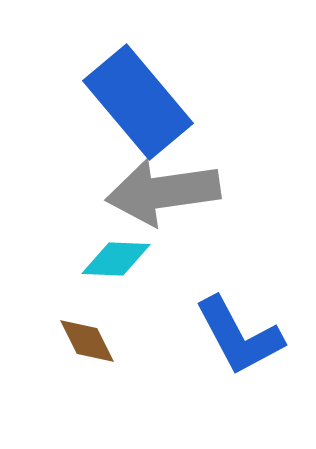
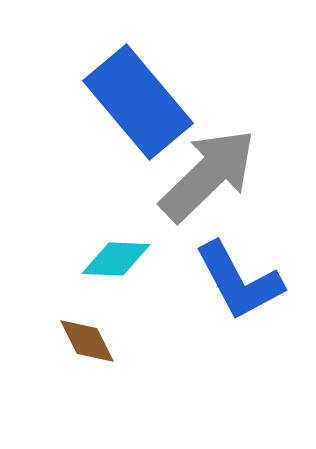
gray arrow: moved 45 px right, 17 px up; rotated 144 degrees clockwise
blue L-shape: moved 55 px up
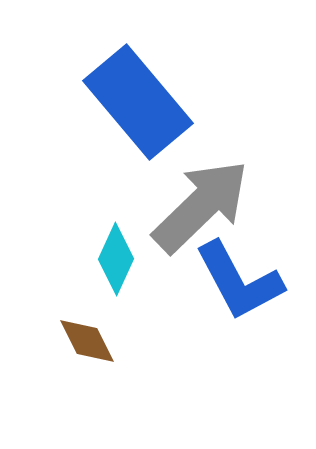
gray arrow: moved 7 px left, 31 px down
cyan diamond: rotated 68 degrees counterclockwise
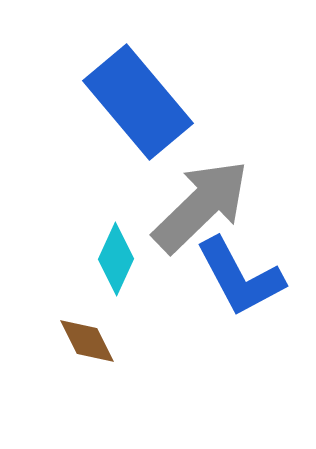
blue L-shape: moved 1 px right, 4 px up
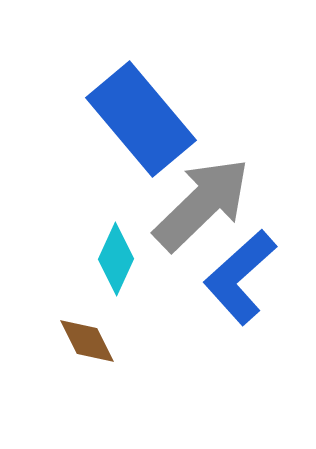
blue rectangle: moved 3 px right, 17 px down
gray arrow: moved 1 px right, 2 px up
blue L-shape: rotated 76 degrees clockwise
